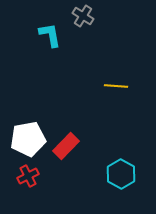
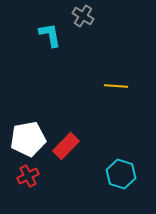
cyan hexagon: rotated 12 degrees counterclockwise
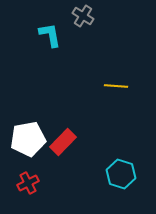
red rectangle: moved 3 px left, 4 px up
red cross: moved 7 px down
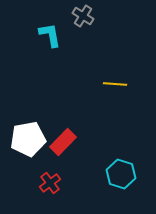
yellow line: moved 1 px left, 2 px up
red cross: moved 22 px right; rotated 10 degrees counterclockwise
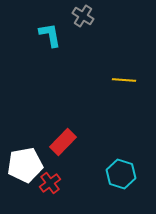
yellow line: moved 9 px right, 4 px up
white pentagon: moved 3 px left, 26 px down
